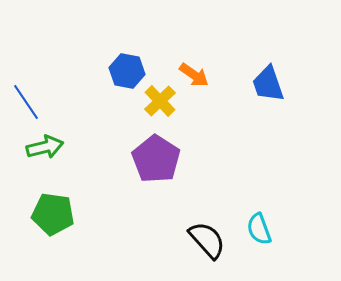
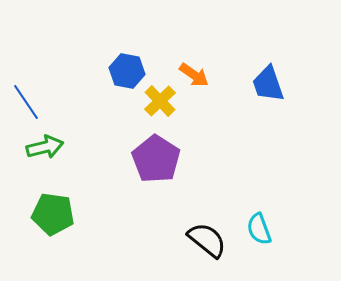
black semicircle: rotated 9 degrees counterclockwise
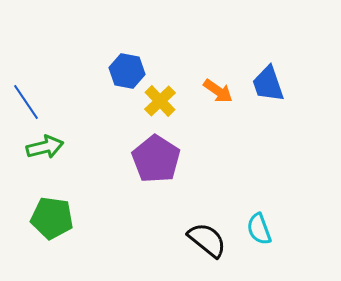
orange arrow: moved 24 px right, 16 px down
green pentagon: moved 1 px left, 4 px down
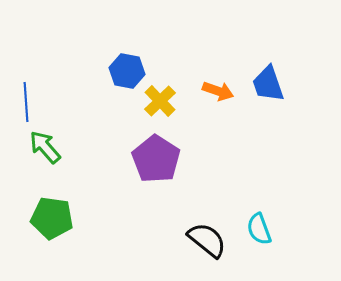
orange arrow: rotated 16 degrees counterclockwise
blue line: rotated 30 degrees clockwise
green arrow: rotated 117 degrees counterclockwise
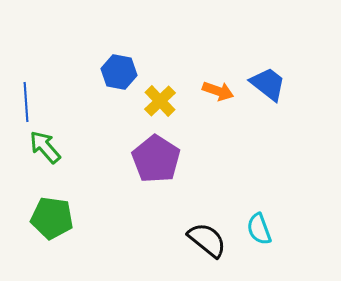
blue hexagon: moved 8 px left, 1 px down
blue trapezoid: rotated 147 degrees clockwise
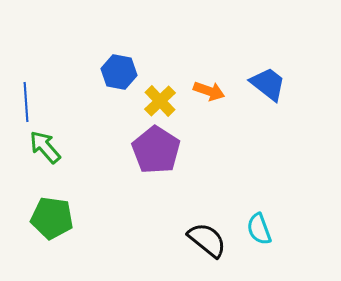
orange arrow: moved 9 px left
purple pentagon: moved 9 px up
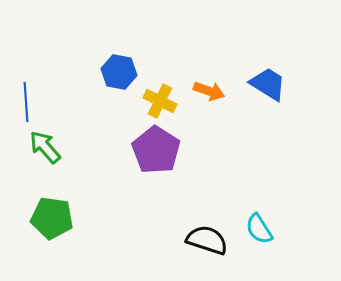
blue trapezoid: rotated 6 degrees counterclockwise
yellow cross: rotated 20 degrees counterclockwise
cyan semicircle: rotated 12 degrees counterclockwise
black semicircle: rotated 21 degrees counterclockwise
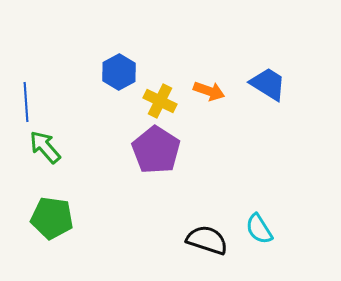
blue hexagon: rotated 20 degrees clockwise
